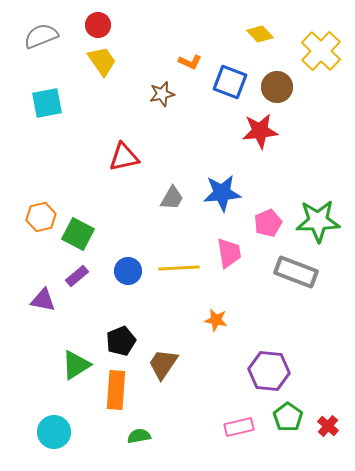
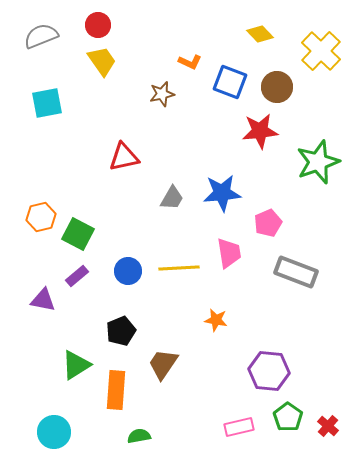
green star: moved 59 px up; rotated 18 degrees counterclockwise
black pentagon: moved 10 px up
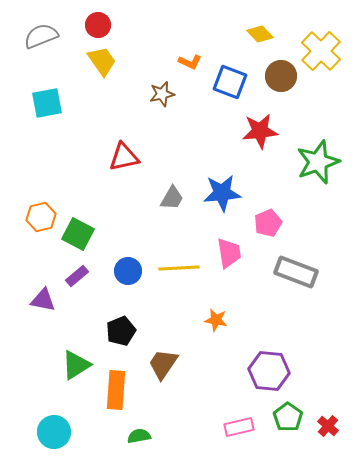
brown circle: moved 4 px right, 11 px up
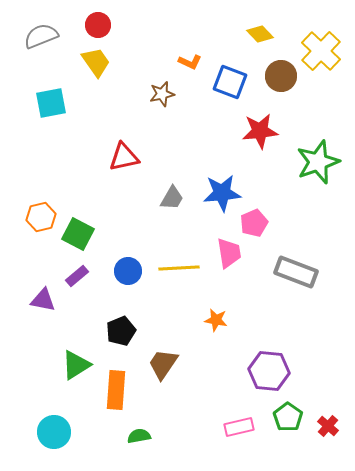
yellow trapezoid: moved 6 px left, 1 px down
cyan square: moved 4 px right
pink pentagon: moved 14 px left
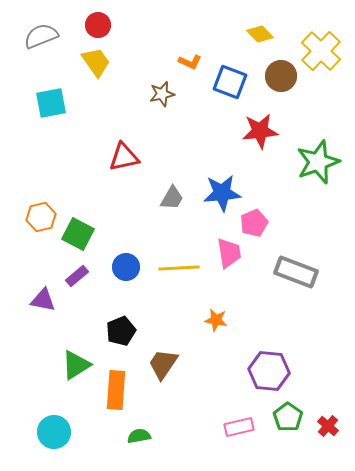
blue circle: moved 2 px left, 4 px up
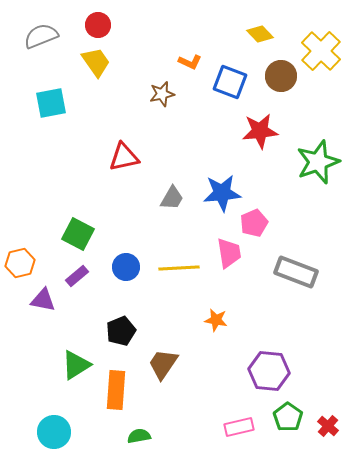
orange hexagon: moved 21 px left, 46 px down
